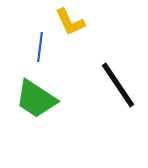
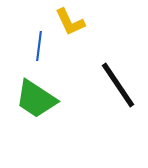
blue line: moved 1 px left, 1 px up
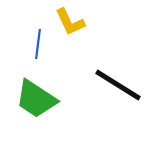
blue line: moved 1 px left, 2 px up
black line: rotated 24 degrees counterclockwise
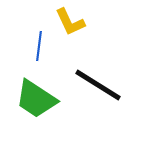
blue line: moved 1 px right, 2 px down
black line: moved 20 px left
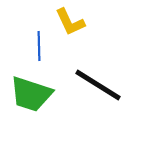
blue line: rotated 8 degrees counterclockwise
green trapezoid: moved 5 px left, 5 px up; rotated 15 degrees counterclockwise
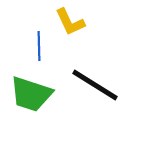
black line: moved 3 px left
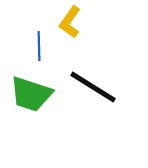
yellow L-shape: rotated 60 degrees clockwise
black line: moved 2 px left, 2 px down
